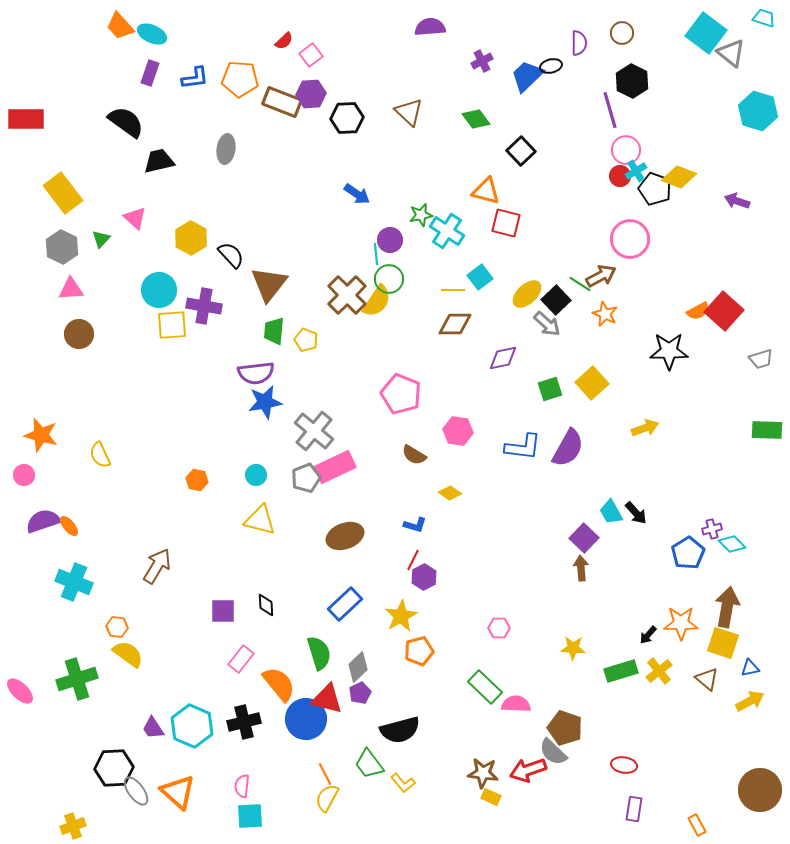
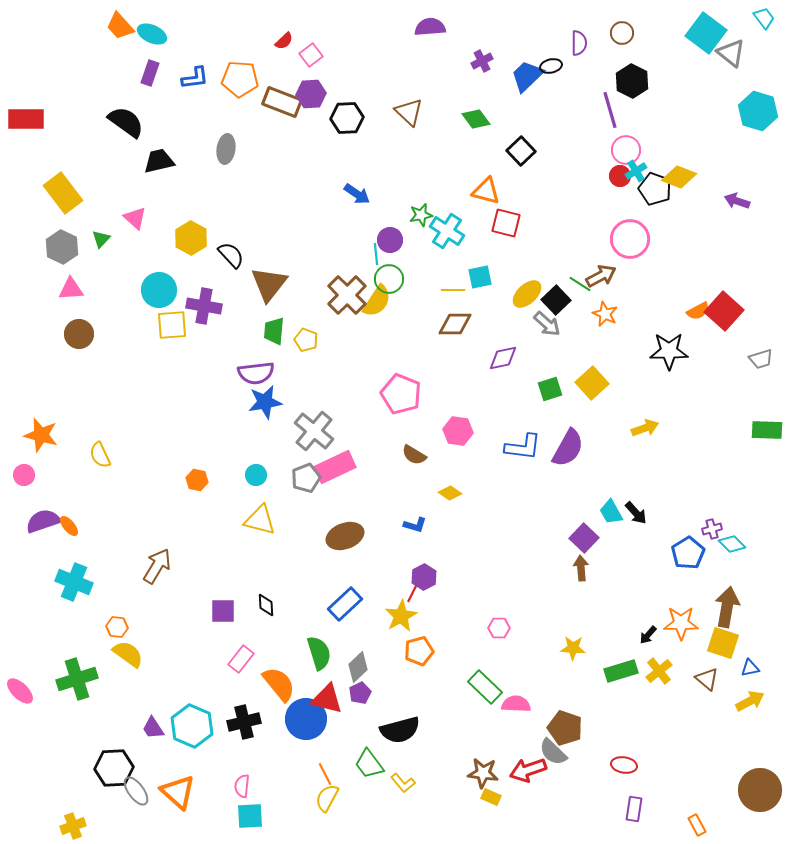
cyan trapezoid at (764, 18): rotated 35 degrees clockwise
cyan square at (480, 277): rotated 25 degrees clockwise
red line at (413, 560): moved 32 px down
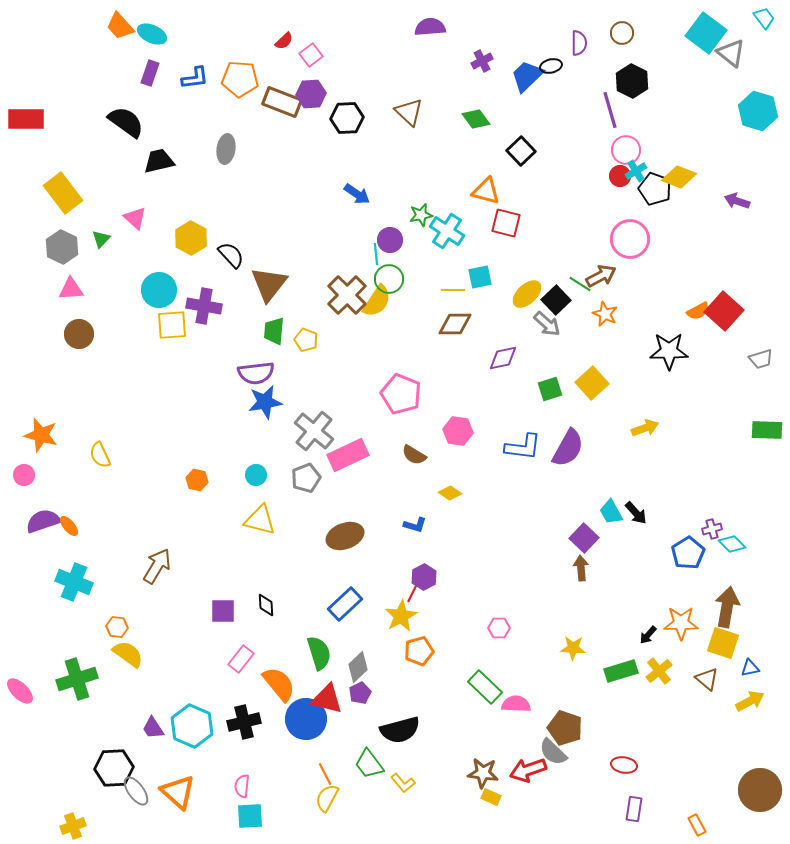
pink rectangle at (335, 467): moved 13 px right, 12 px up
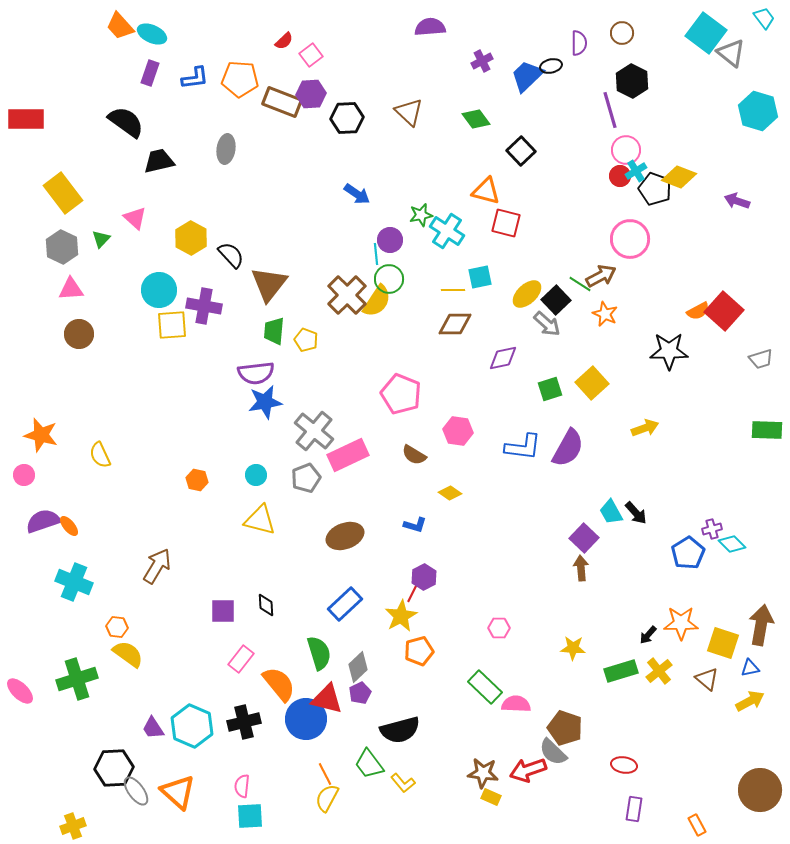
brown arrow at (727, 607): moved 34 px right, 18 px down
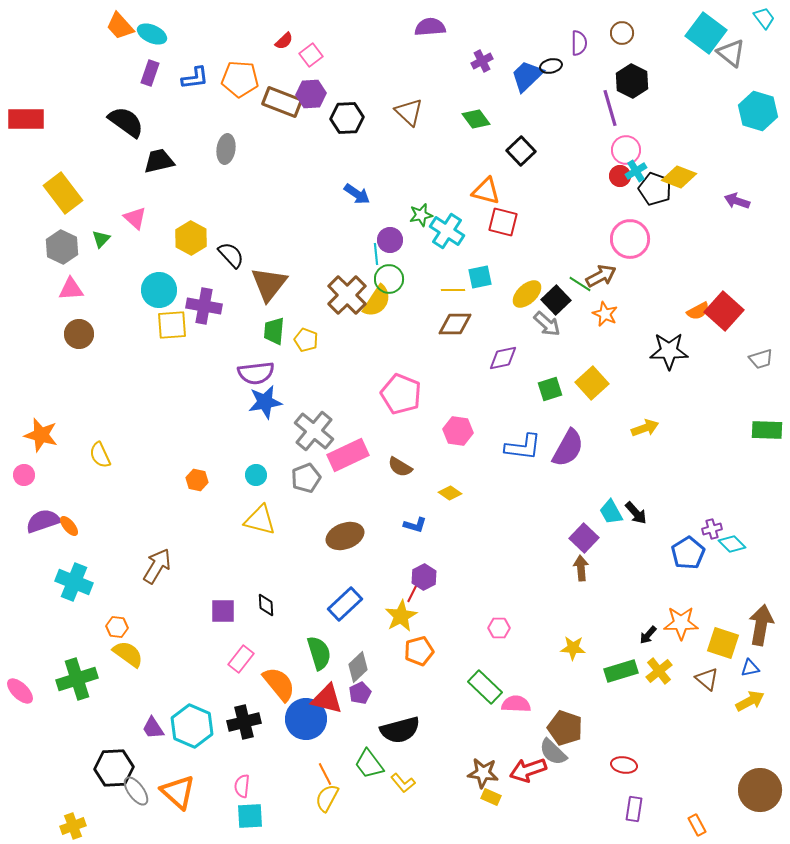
purple line at (610, 110): moved 2 px up
red square at (506, 223): moved 3 px left, 1 px up
brown semicircle at (414, 455): moved 14 px left, 12 px down
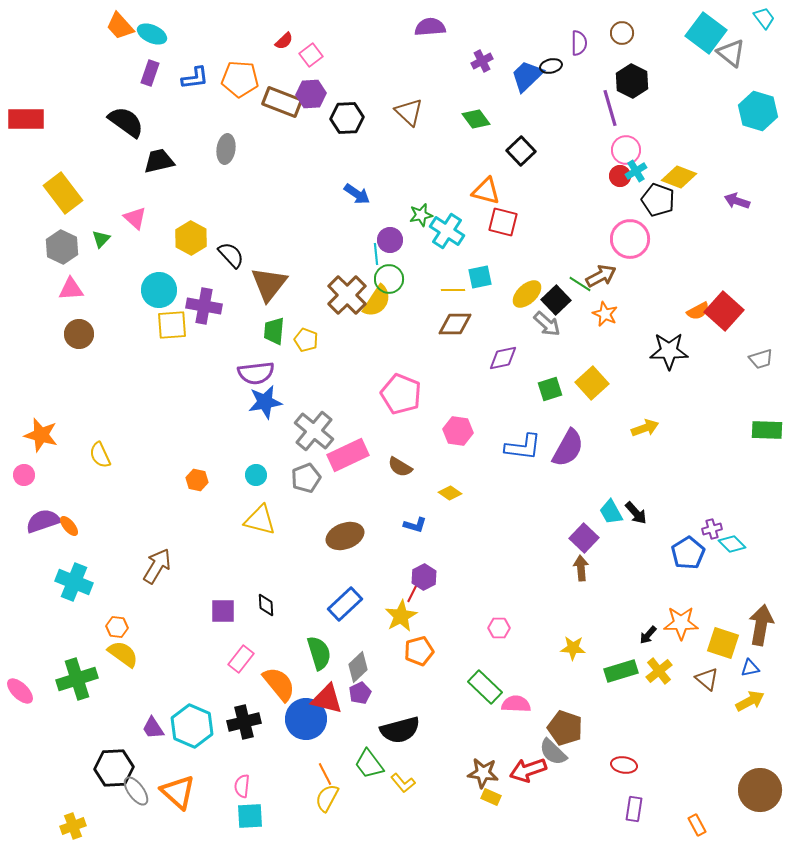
black pentagon at (655, 189): moved 3 px right, 11 px down
yellow semicircle at (128, 654): moved 5 px left
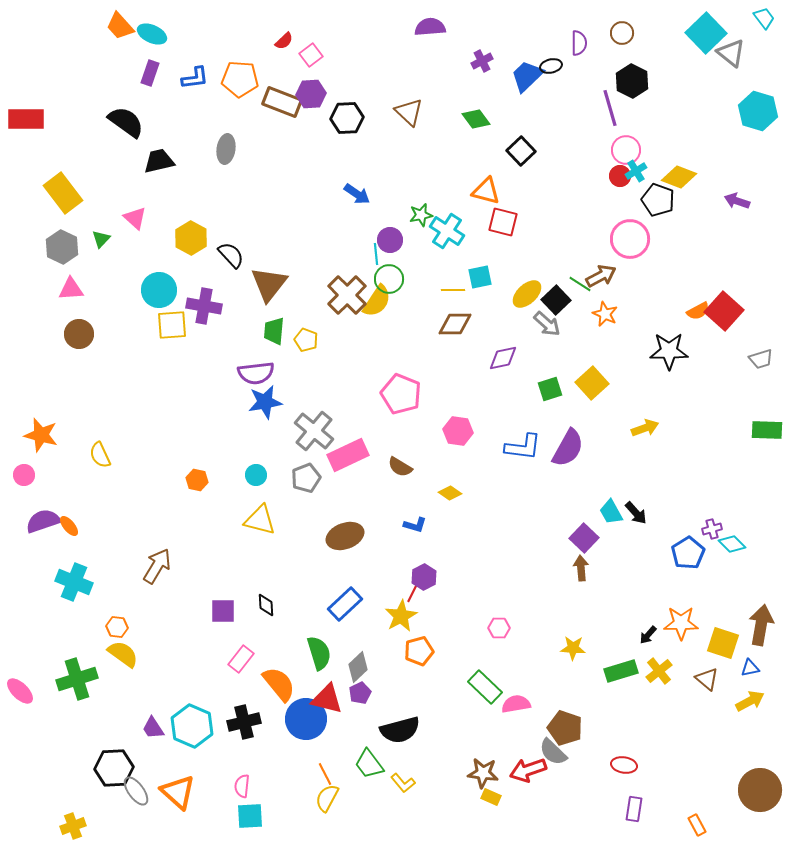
cyan square at (706, 33): rotated 9 degrees clockwise
pink semicircle at (516, 704): rotated 12 degrees counterclockwise
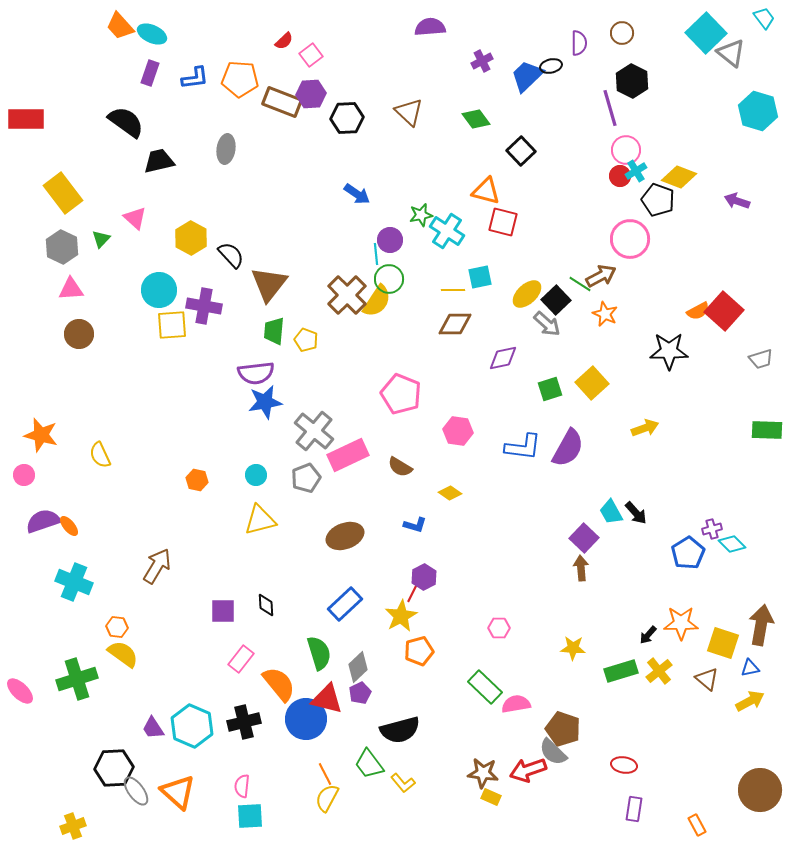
yellow triangle at (260, 520): rotated 28 degrees counterclockwise
brown pentagon at (565, 728): moved 2 px left, 1 px down
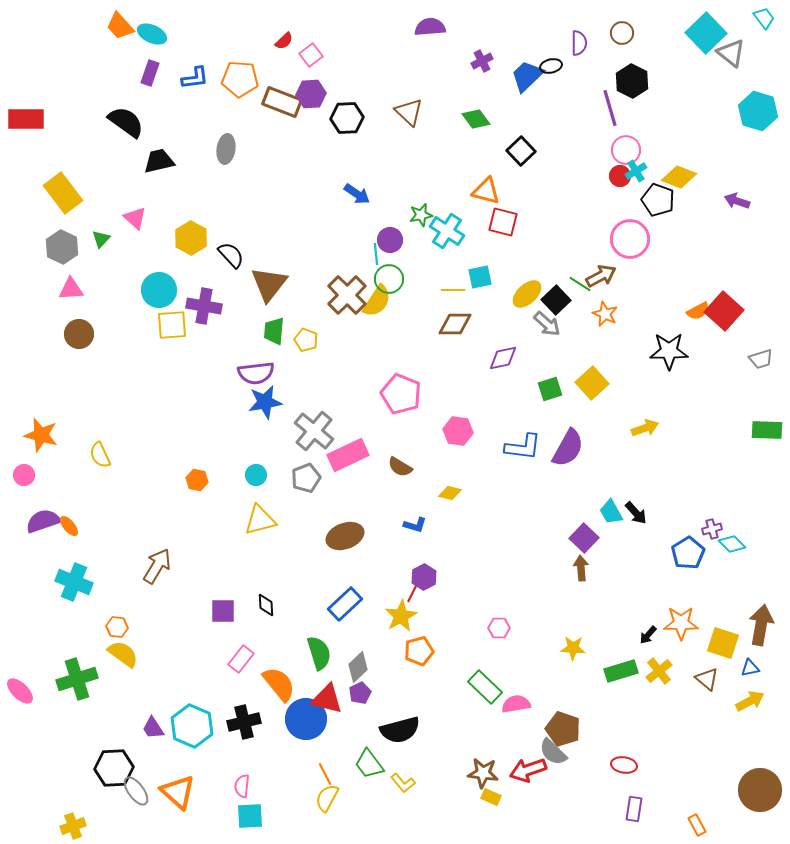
yellow diamond at (450, 493): rotated 20 degrees counterclockwise
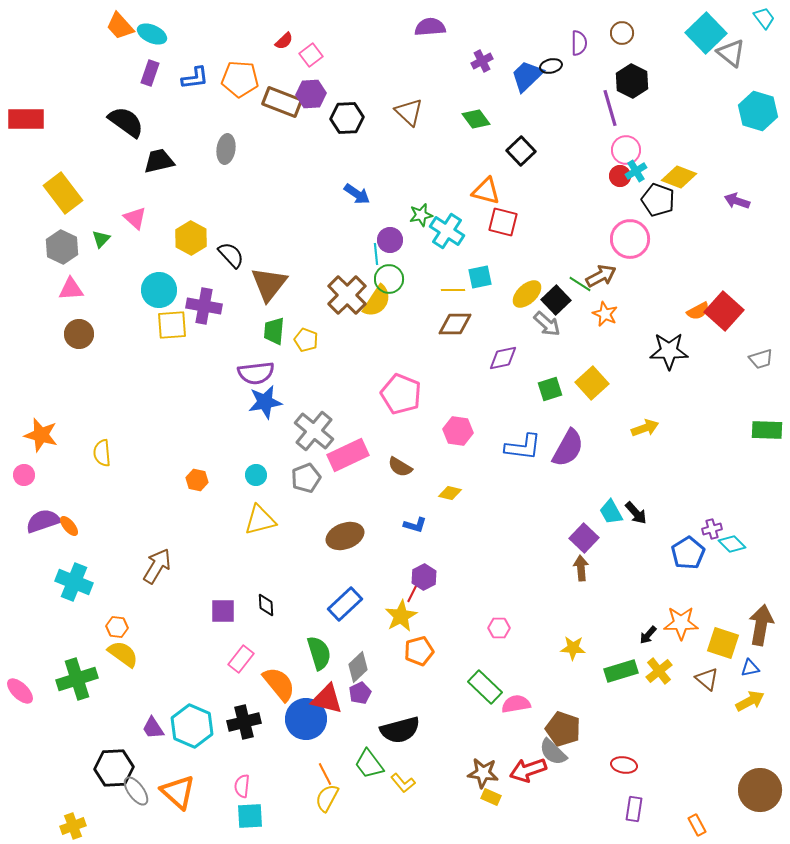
yellow semicircle at (100, 455): moved 2 px right, 2 px up; rotated 20 degrees clockwise
